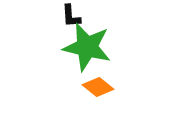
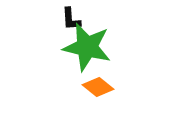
black L-shape: moved 3 px down
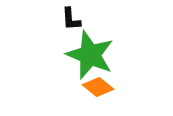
green star: moved 3 px right, 8 px down; rotated 9 degrees clockwise
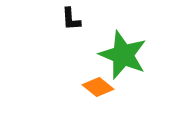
green star: moved 33 px right
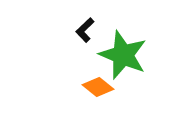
black L-shape: moved 14 px right, 11 px down; rotated 50 degrees clockwise
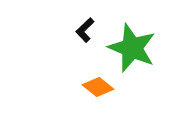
green star: moved 9 px right, 7 px up
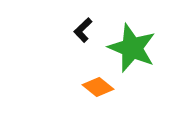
black L-shape: moved 2 px left
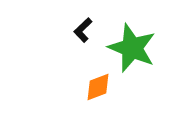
orange diamond: rotated 60 degrees counterclockwise
